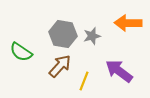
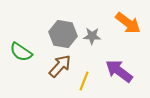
orange arrow: rotated 144 degrees counterclockwise
gray star: rotated 18 degrees clockwise
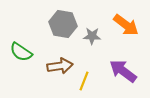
orange arrow: moved 2 px left, 2 px down
gray hexagon: moved 10 px up
brown arrow: rotated 40 degrees clockwise
purple arrow: moved 4 px right
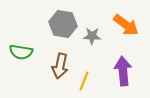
green semicircle: rotated 25 degrees counterclockwise
brown arrow: rotated 110 degrees clockwise
purple arrow: rotated 48 degrees clockwise
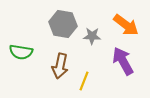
purple arrow: moved 10 px up; rotated 24 degrees counterclockwise
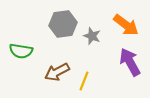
gray hexagon: rotated 16 degrees counterclockwise
gray star: rotated 18 degrees clockwise
green semicircle: moved 1 px up
purple arrow: moved 7 px right, 1 px down
brown arrow: moved 3 px left, 6 px down; rotated 50 degrees clockwise
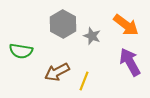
gray hexagon: rotated 24 degrees counterclockwise
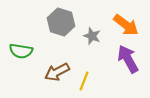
gray hexagon: moved 2 px left, 2 px up; rotated 12 degrees counterclockwise
purple arrow: moved 2 px left, 3 px up
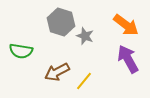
gray star: moved 7 px left
yellow line: rotated 18 degrees clockwise
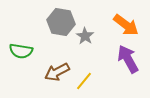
gray hexagon: rotated 8 degrees counterclockwise
gray star: rotated 12 degrees clockwise
